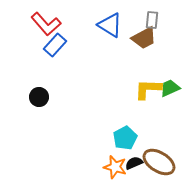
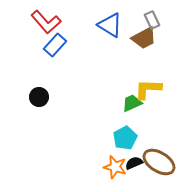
gray rectangle: rotated 30 degrees counterclockwise
red L-shape: moved 2 px up
green trapezoid: moved 38 px left, 15 px down
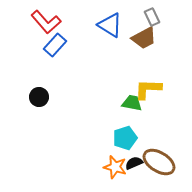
gray rectangle: moved 3 px up
green trapezoid: rotated 35 degrees clockwise
cyan pentagon: rotated 10 degrees clockwise
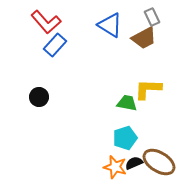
green trapezoid: moved 5 px left
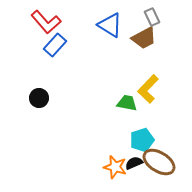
yellow L-shape: rotated 48 degrees counterclockwise
black circle: moved 1 px down
cyan pentagon: moved 17 px right, 2 px down
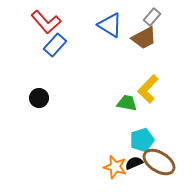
gray rectangle: rotated 66 degrees clockwise
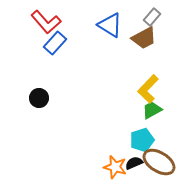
blue rectangle: moved 2 px up
green trapezoid: moved 25 px right, 7 px down; rotated 40 degrees counterclockwise
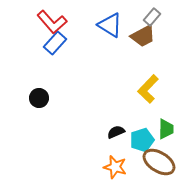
red L-shape: moved 6 px right
brown trapezoid: moved 1 px left, 2 px up
green trapezoid: moved 14 px right, 19 px down; rotated 120 degrees clockwise
black semicircle: moved 18 px left, 31 px up
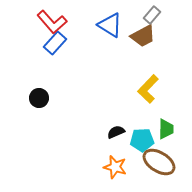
gray rectangle: moved 2 px up
cyan pentagon: rotated 15 degrees clockwise
